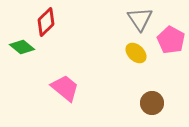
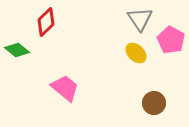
green diamond: moved 5 px left, 3 px down
brown circle: moved 2 px right
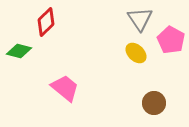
green diamond: moved 2 px right, 1 px down; rotated 25 degrees counterclockwise
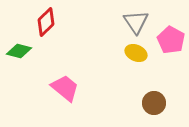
gray triangle: moved 4 px left, 3 px down
yellow ellipse: rotated 20 degrees counterclockwise
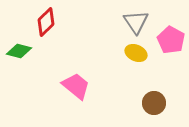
pink trapezoid: moved 11 px right, 2 px up
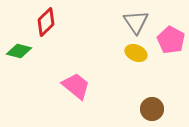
brown circle: moved 2 px left, 6 px down
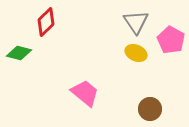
green diamond: moved 2 px down
pink trapezoid: moved 9 px right, 7 px down
brown circle: moved 2 px left
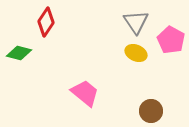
red diamond: rotated 12 degrees counterclockwise
brown circle: moved 1 px right, 2 px down
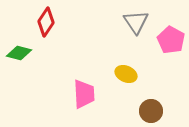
yellow ellipse: moved 10 px left, 21 px down
pink trapezoid: moved 1 px left, 1 px down; rotated 48 degrees clockwise
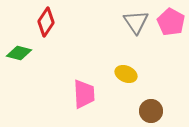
pink pentagon: moved 18 px up
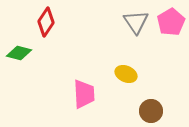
pink pentagon: rotated 12 degrees clockwise
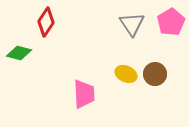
gray triangle: moved 4 px left, 2 px down
brown circle: moved 4 px right, 37 px up
